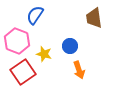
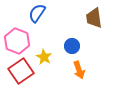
blue semicircle: moved 2 px right, 2 px up
blue circle: moved 2 px right
yellow star: moved 3 px down; rotated 14 degrees clockwise
red square: moved 2 px left, 1 px up
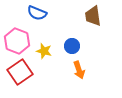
blue semicircle: rotated 102 degrees counterclockwise
brown trapezoid: moved 1 px left, 2 px up
yellow star: moved 6 px up; rotated 14 degrees counterclockwise
red square: moved 1 px left, 1 px down
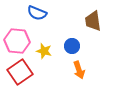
brown trapezoid: moved 5 px down
pink hexagon: rotated 15 degrees counterclockwise
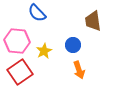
blue semicircle: rotated 24 degrees clockwise
blue circle: moved 1 px right, 1 px up
yellow star: rotated 28 degrees clockwise
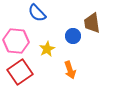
brown trapezoid: moved 1 px left, 2 px down
pink hexagon: moved 1 px left
blue circle: moved 9 px up
yellow star: moved 3 px right, 2 px up
orange arrow: moved 9 px left
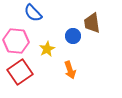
blue semicircle: moved 4 px left
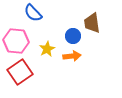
orange arrow: moved 2 px right, 14 px up; rotated 78 degrees counterclockwise
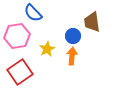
brown trapezoid: moved 1 px up
pink hexagon: moved 1 px right, 5 px up; rotated 15 degrees counterclockwise
orange arrow: rotated 78 degrees counterclockwise
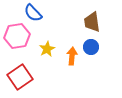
blue circle: moved 18 px right, 11 px down
red square: moved 5 px down
